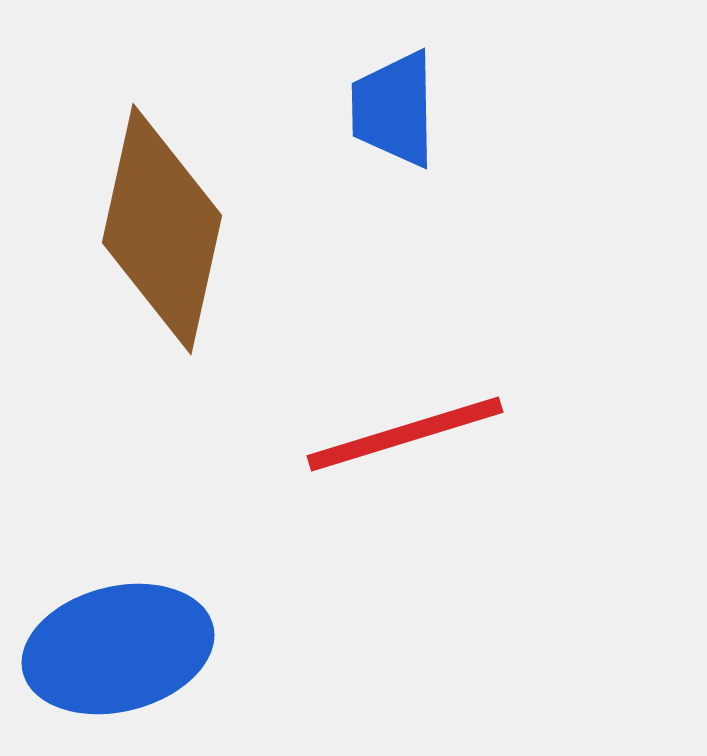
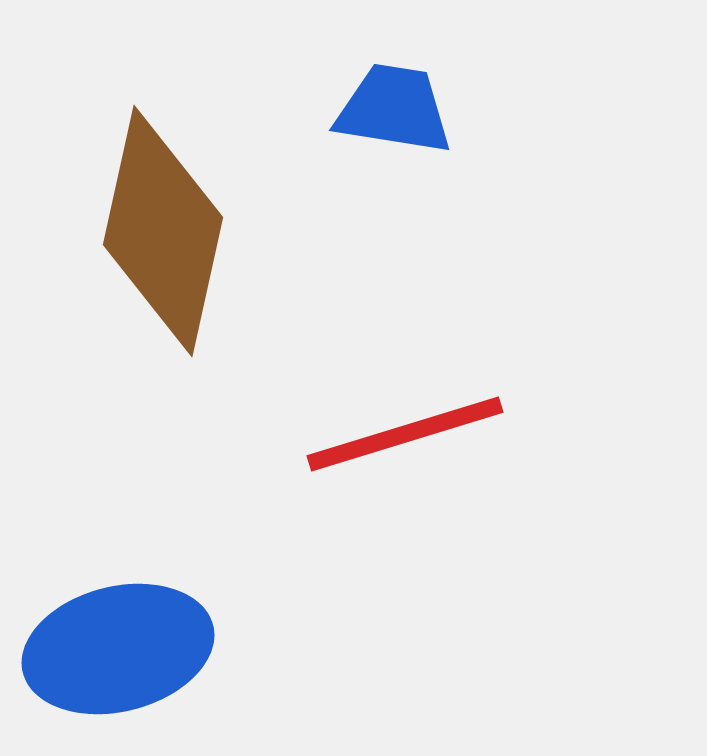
blue trapezoid: rotated 100 degrees clockwise
brown diamond: moved 1 px right, 2 px down
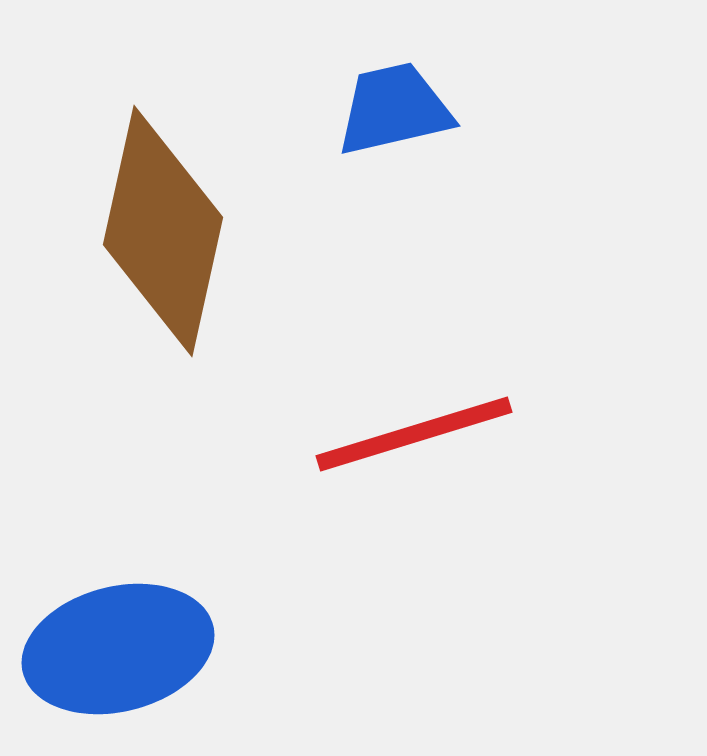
blue trapezoid: rotated 22 degrees counterclockwise
red line: moved 9 px right
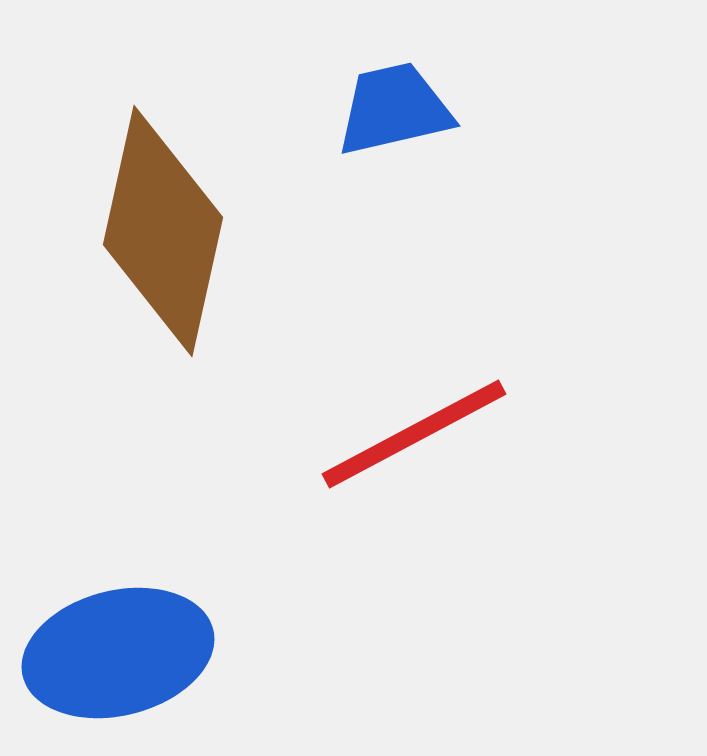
red line: rotated 11 degrees counterclockwise
blue ellipse: moved 4 px down
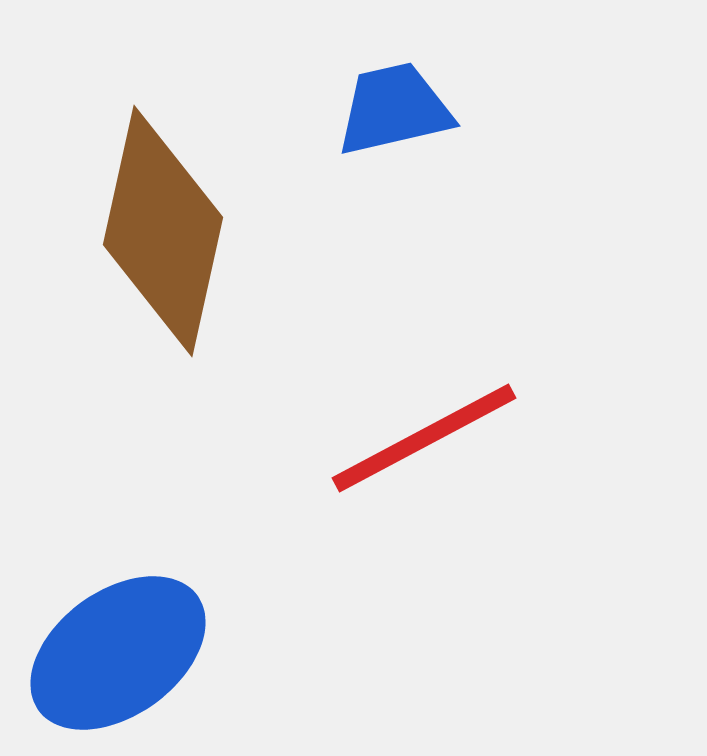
red line: moved 10 px right, 4 px down
blue ellipse: rotated 22 degrees counterclockwise
